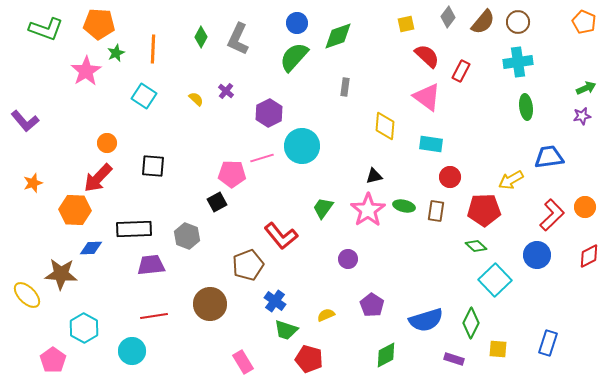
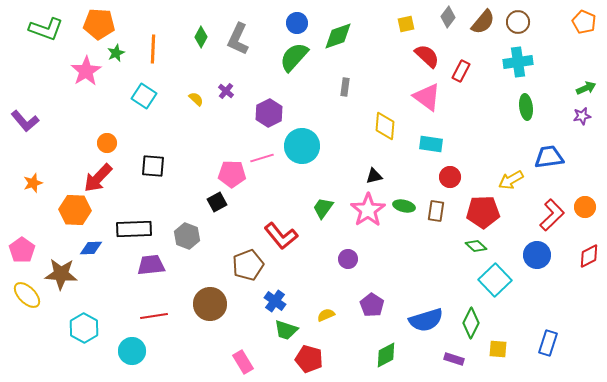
red pentagon at (484, 210): moved 1 px left, 2 px down
pink pentagon at (53, 360): moved 31 px left, 110 px up
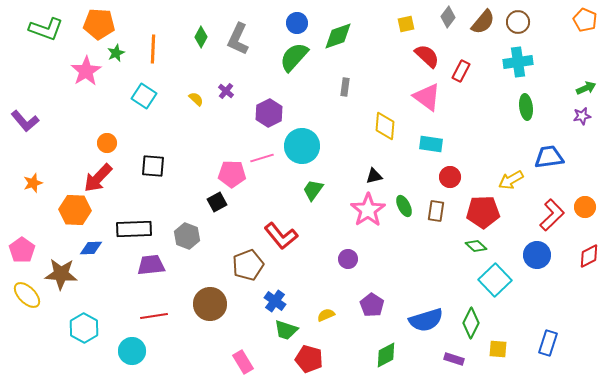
orange pentagon at (584, 22): moved 1 px right, 2 px up
green ellipse at (404, 206): rotated 50 degrees clockwise
green trapezoid at (323, 208): moved 10 px left, 18 px up
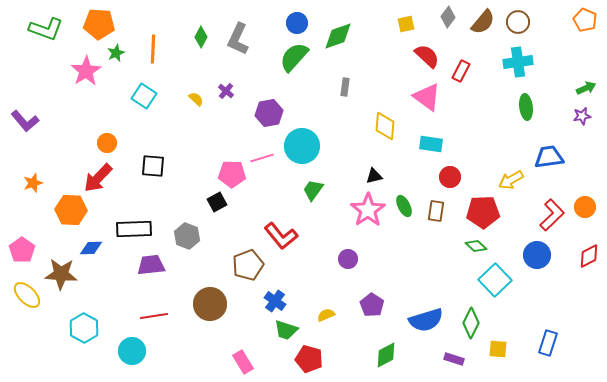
purple hexagon at (269, 113): rotated 16 degrees clockwise
orange hexagon at (75, 210): moved 4 px left
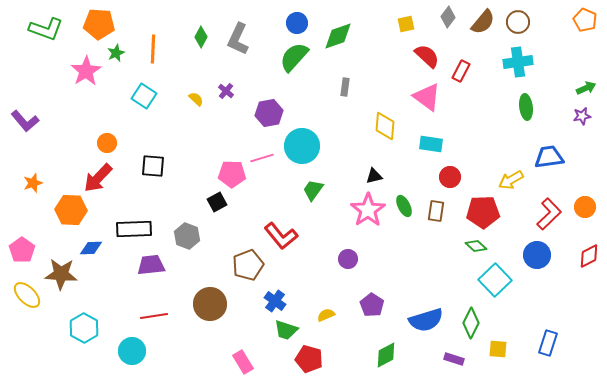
red L-shape at (552, 215): moved 3 px left, 1 px up
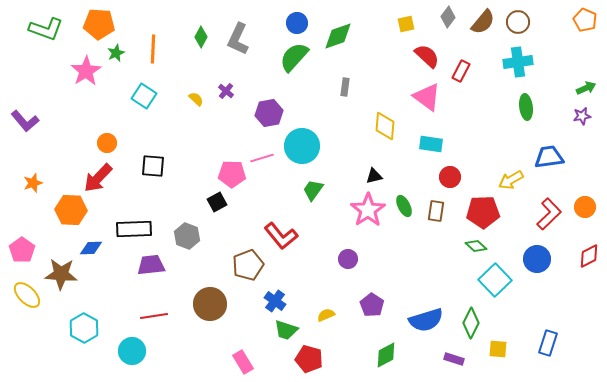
blue circle at (537, 255): moved 4 px down
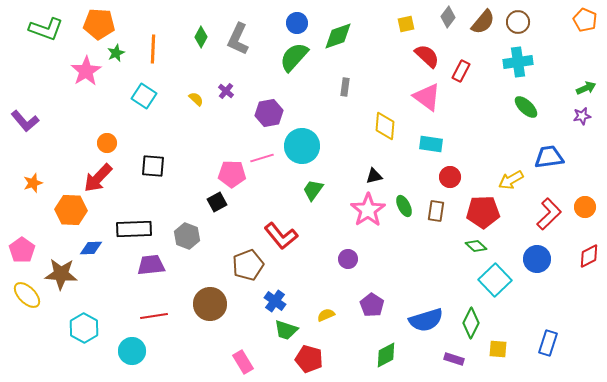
green ellipse at (526, 107): rotated 40 degrees counterclockwise
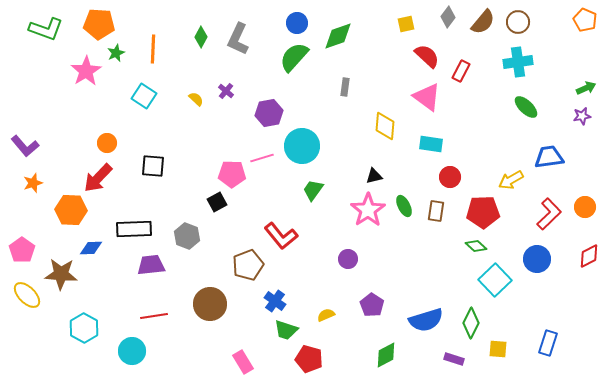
purple L-shape at (25, 121): moved 25 px down
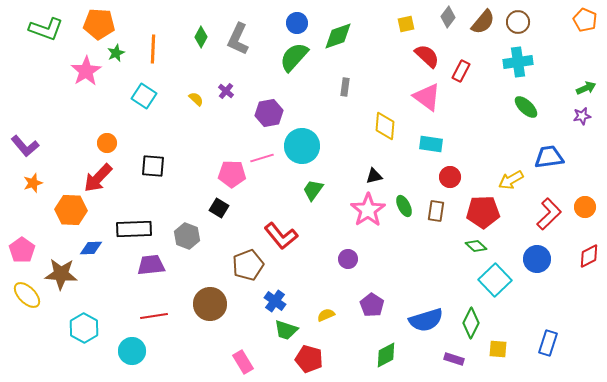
black square at (217, 202): moved 2 px right, 6 px down; rotated 30 degrees counterclockwise
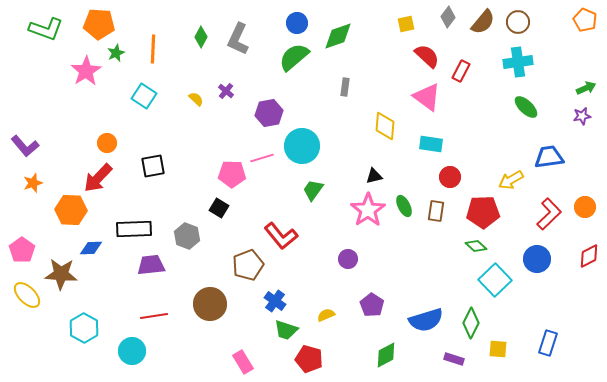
green semicircle at (294, 57): rotated 8 degrees clockwise
black square at (153, 166): rotated 15 degrees counterclockwise
